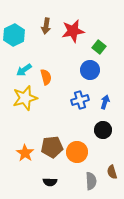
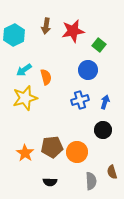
green square: moved 2 px up
blue circle: moved 2 px left
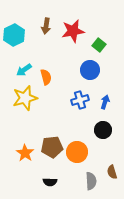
blue circle: moved 2 px right
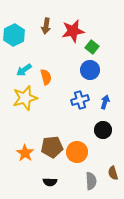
green square: moved 7 px left, 2 px down
brown semicircle: moved 1 px right, 1 px down
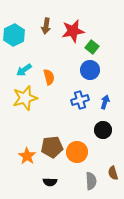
orange semicircle: moved 3 px right
orange star: moved 2 px right, 3 px down
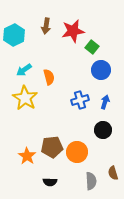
blue circle: moved 11 px right
yellow star: rotated 25 degrees counterclockwise
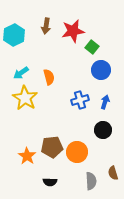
cyan arrow: moved 3 px left, 3 px down
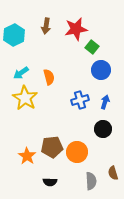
red star: moved 3 px right, 2 px up
black circle: moved 1 px up
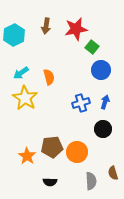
blue cross: moved 1 px right, 3 px down
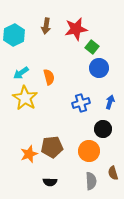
blue circle: moved 2 px left, 2 px up
blue arrow: moved 5 px right
orange circle: moved 12 px right, 1 px up
orange star: moved 2 px right, 2 px up; rotated 18 degrees clockwise
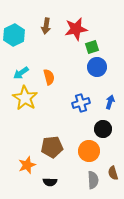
green square: rotated 32 degrees clockwise
blue circle: moved 2 px left, 1 px up
orange star: moved 2 px left, 11 px down
gray semicircle: moved 2 px right, 1 px up
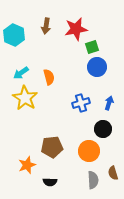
cyan hexagon: rotated 10 degrees counterclockwise
blue arrow: moved 1 px left, 1 px down
